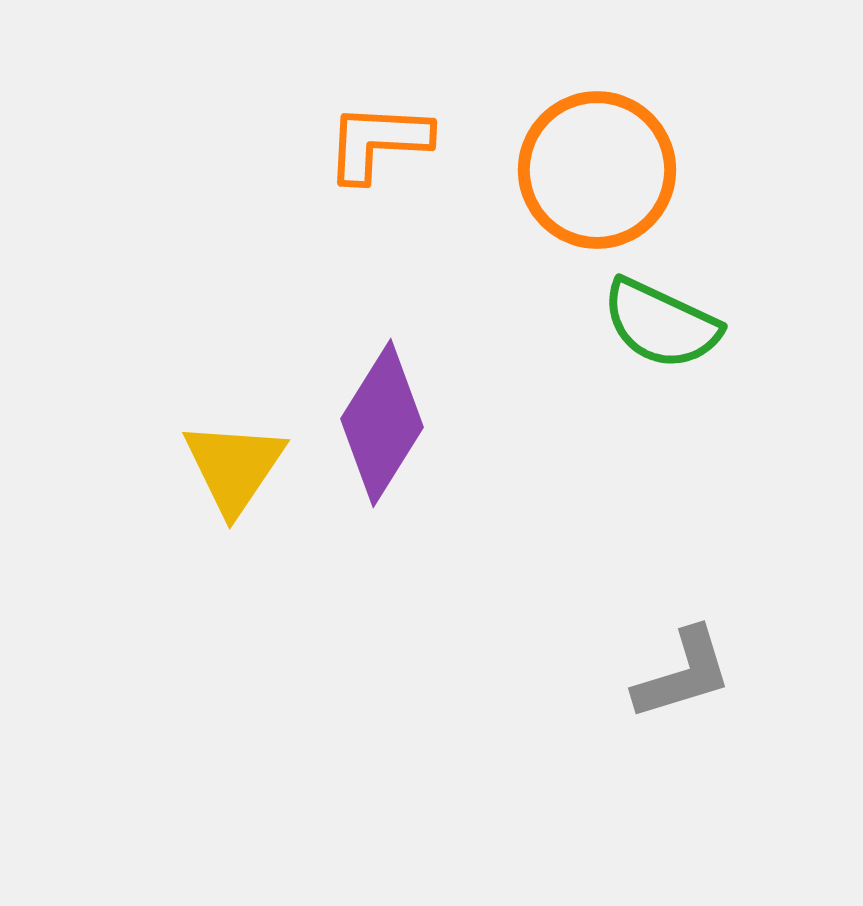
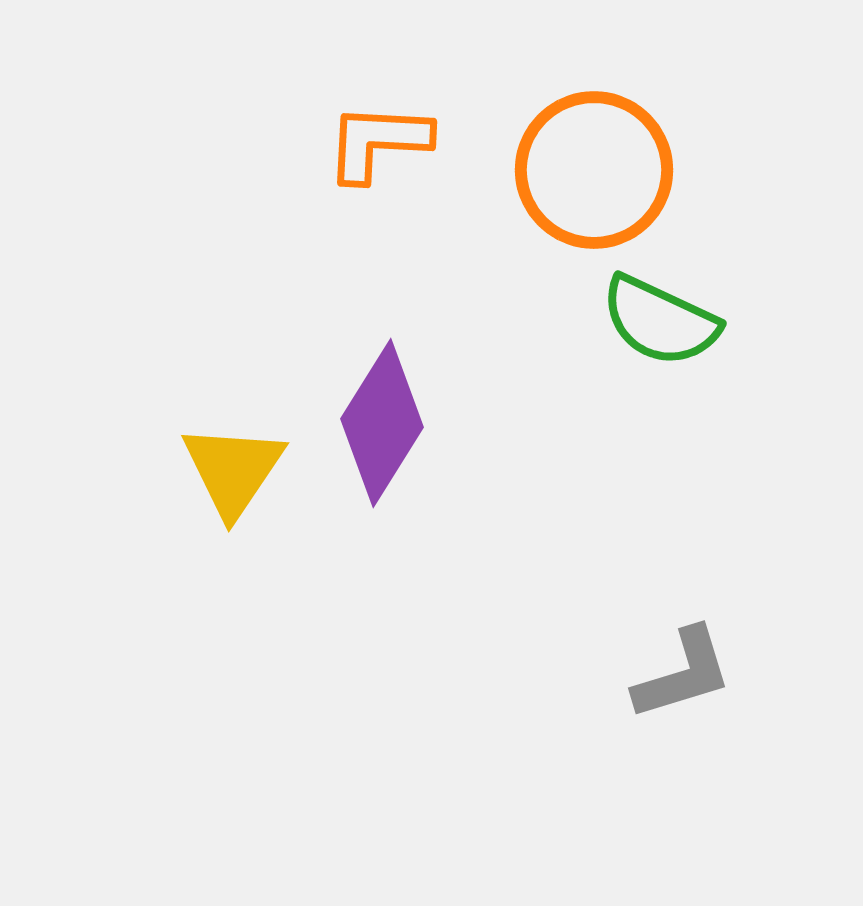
orange circle: moved 3 px left
green semicircle: moved 1 px left, 3 px up
yellow triangle: moved 1 px left, 3 px down
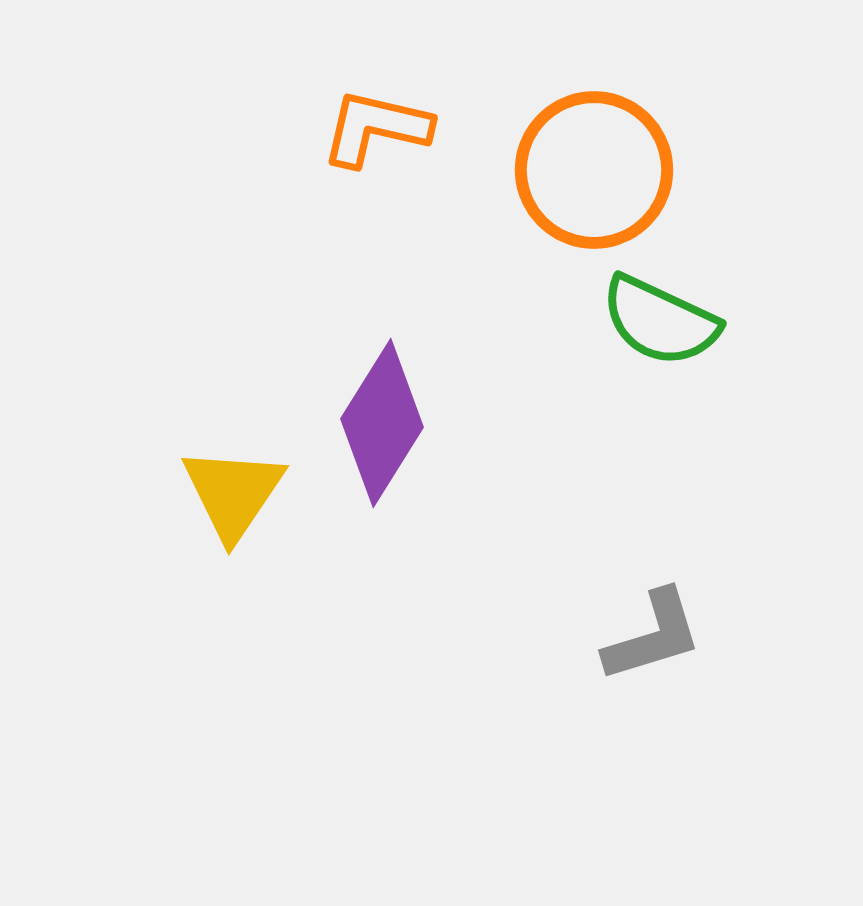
orange L-shape: moved 2 px left, 14 px up; rotated 10 degrees clockwise
yellow triangle: moved 23 px down
gray L-shape: moved 30 px left, 38 px up
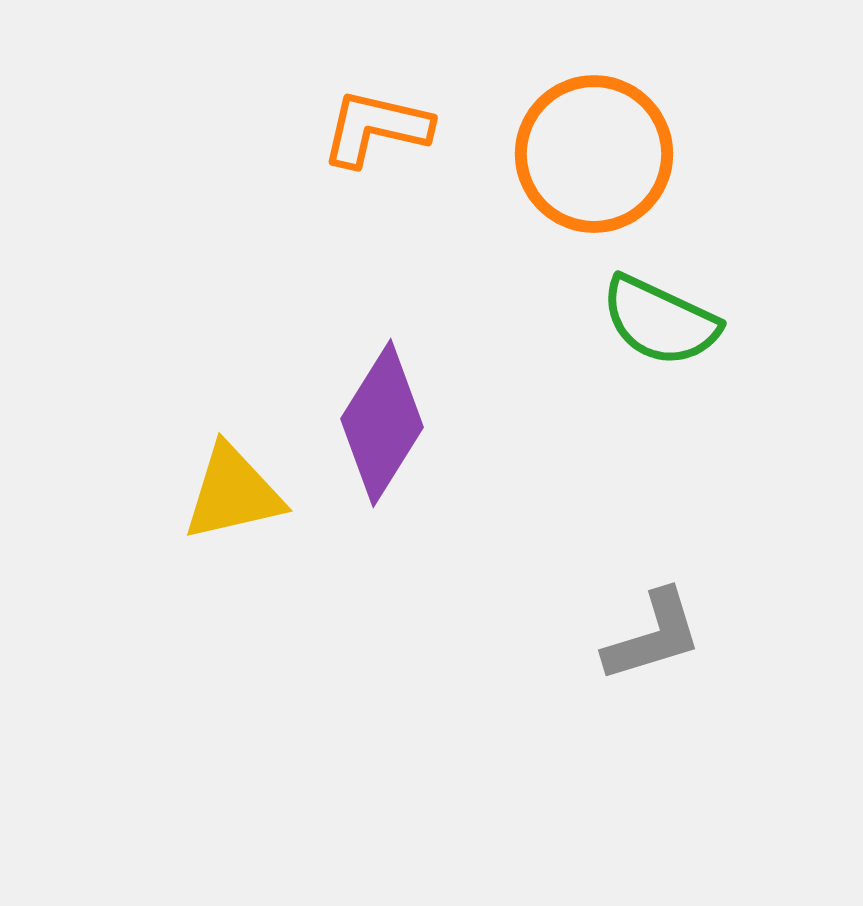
orange circle: moved 16 px up
yellow triangle: rotated 43 degrees clockwise
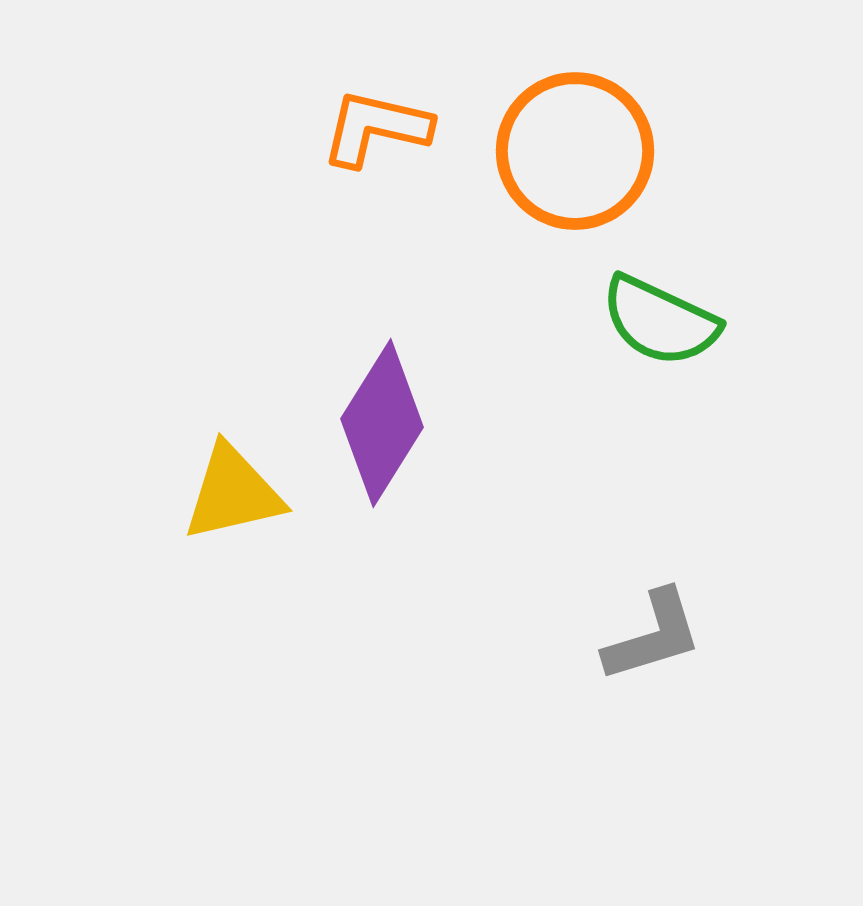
orange circle: moved 19 px left, 3 px up
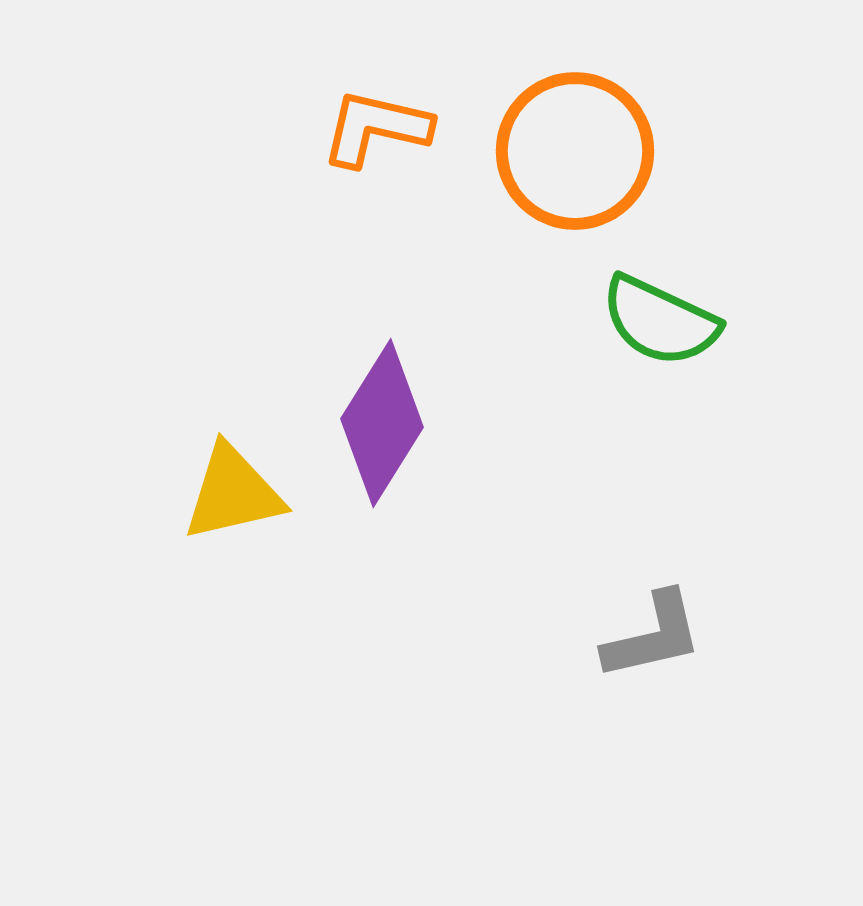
gray L-shape: rotated 4 degrees clockwise
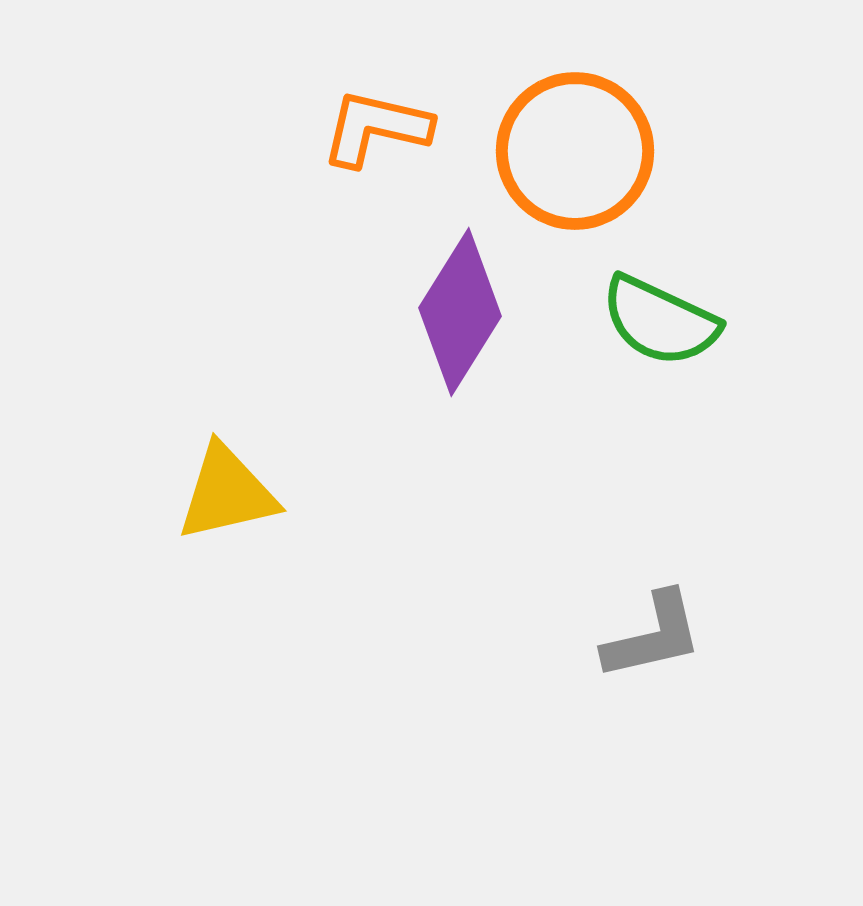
purple diamond: moved 78 px right, 111 px up
yellow triangle: moved 6 px left
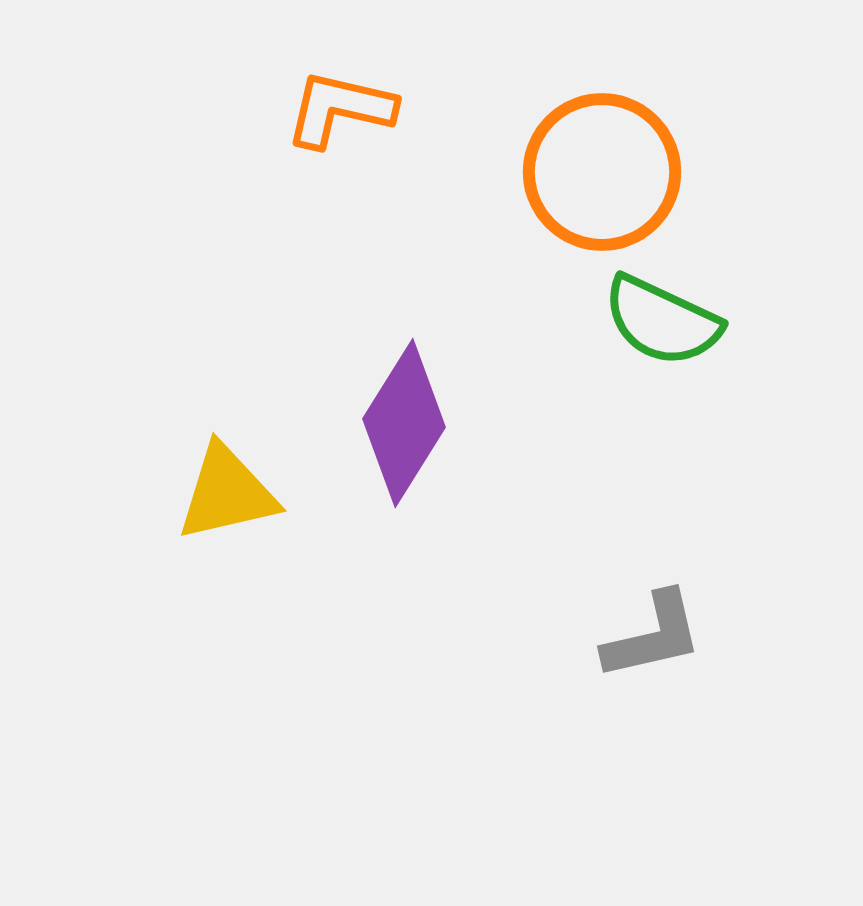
orange L-shape: moved 36 px left, 19 px up
orange circle: moved 27 px right, 21 px down
purple diamond: moved 56 px left, 111 px down
green semicircle: moved 2 px right
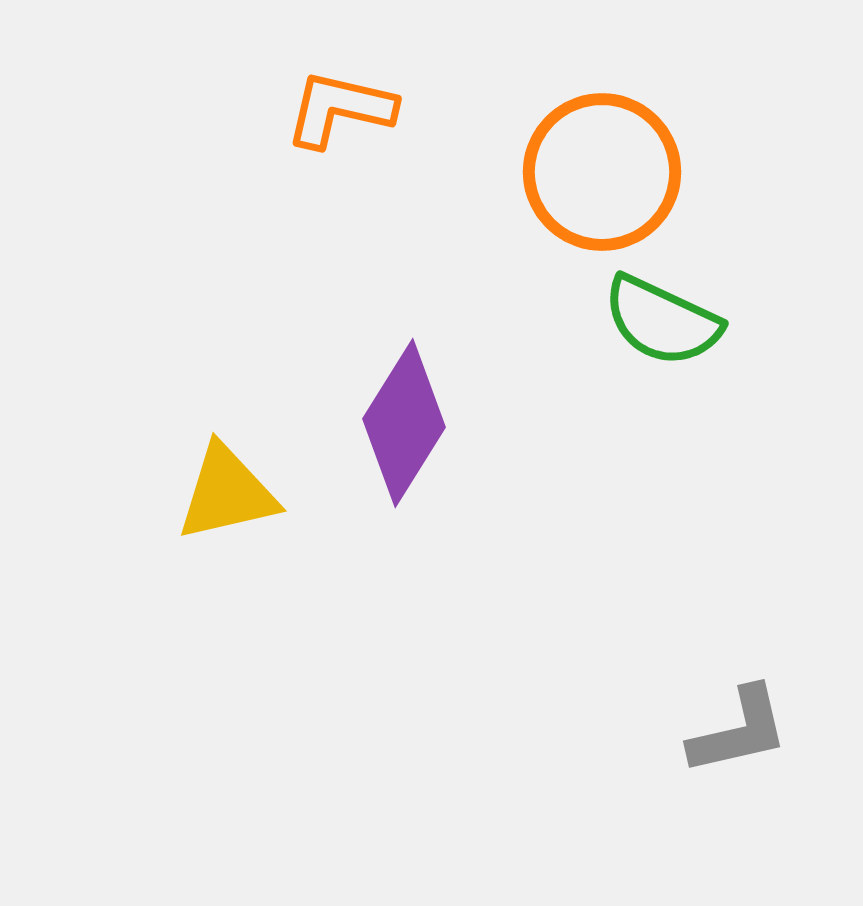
gray L-shape: moved 86 px right, 95 px down
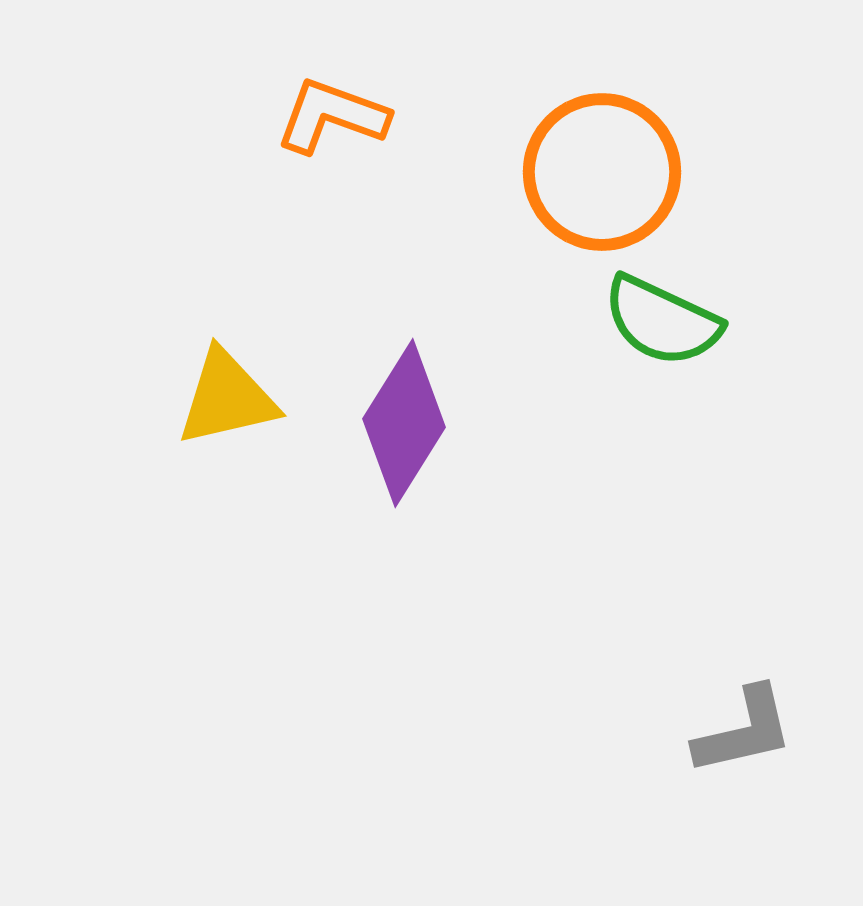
orange L-shape: moved 8 px left, 7 px down; rotated 7 degrees clockwise
yellow triangle: moved 95 px up
gray L-shape: moved 5 px right
